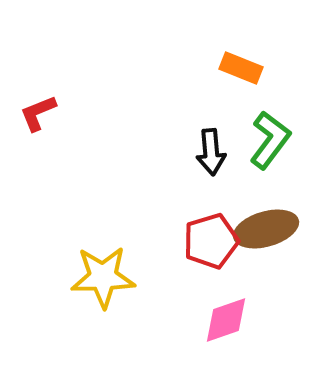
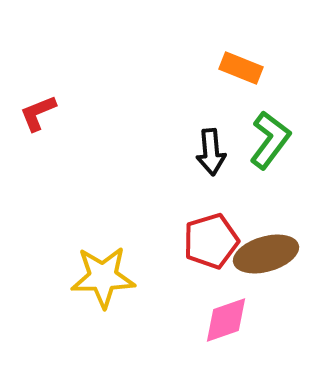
brown ellipse: moved 25 px down
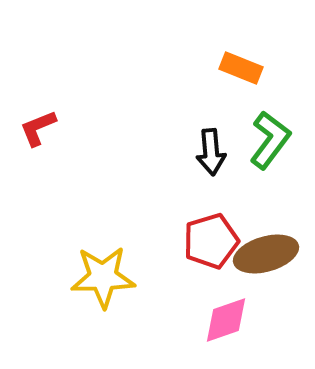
red L-shape: moved 15 px down
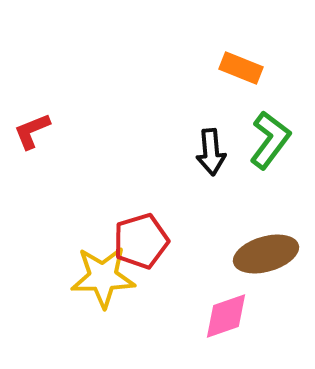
red L-shape: moved 6 px left, 3 px down
red pentagon: moved 70 px left
pink diamond: moved 4 px up
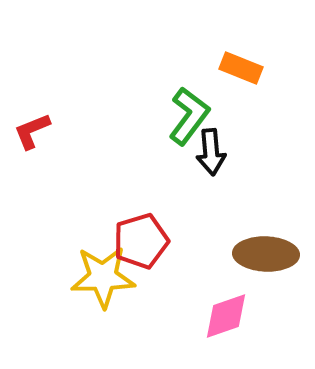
green L-shape: moved 81 px left, 24 px up
brown ellipse: rotated 18 degrees clockwise
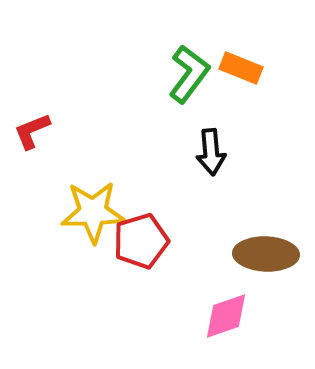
green L-shape: moved 42 px up
yellow star: moved 10 px left, 65 px up
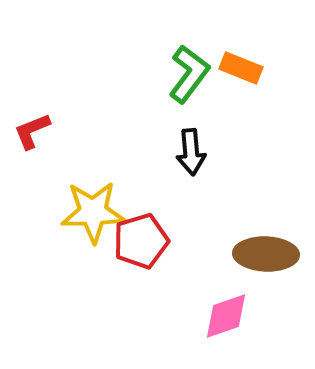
black arrow: moved 20 px left
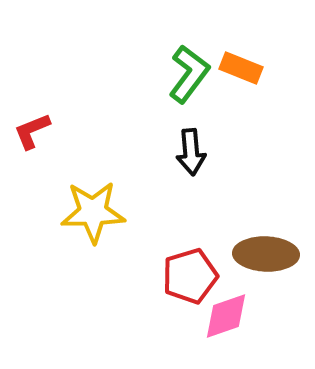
red pentagon: moved 49 px right, 35 px down
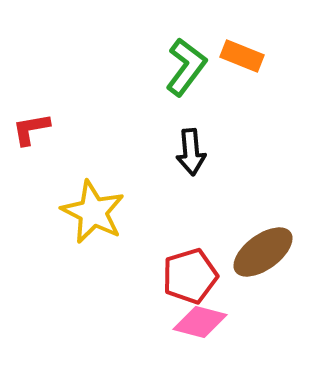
orange rectangle: moved 1 px right, 12 px up
green L-shape: moved 3 px left, 7 px up
red L-shape: moved 1 px left, 2 px up; rotated 12 degrees clockwise
yellow star: rotated 28 degrees clockwise
brown ellipse: moved 3 px left, 2 px up; rotated 38 degrees counterclockwise
pink diamond: moved 26 px left, 6 px down; rotated 34 degrees clockwise
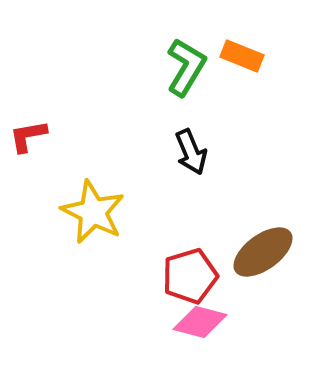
green L-shape: rotated 6 degrees counterclockwise
red L-shape: moved 3 px left, 7 px down
black arrow: rotated 18 degrees counterclockwise
